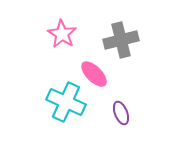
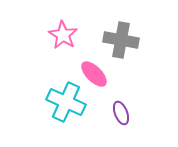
pink star: moved 1 px right, 1 px down
gray cross: rotated 24 degrees clockwise
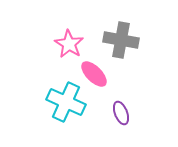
pink star: moved 6 px right, 9 px down
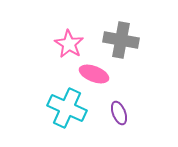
pink ellipse: rotated 24 degrees counterclockwise
cyan cross: moved 1 px right, 6 px down
purple ellipse: moved 2 px left
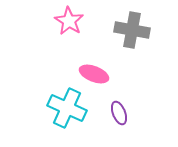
gray cross: moved 11 px right, 10 px up
pink star: moved 23 px up
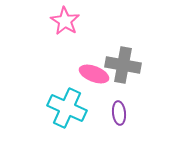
pink star: moved 4 px left
gray cross: moved 9 px left, 35 px down
purple ellipse: rotated 15 degrees clockwise
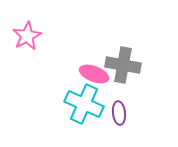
pink star: moved 38 px left, 15 px down; rotated 12 degrees clockwise
cyan cross: moved 17 px right, 4 px up
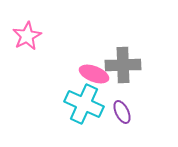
gray cross: rotated 12 degrees counterclockwise
purple ellipse: moved 3 px right, 1 px up; rotated 20 degrees counterclockwise
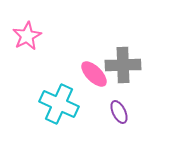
pink ellipse: rotated 24 degrees clockwise
cyan cross: moved 25 px left
purple ellipse: moved 3 px left
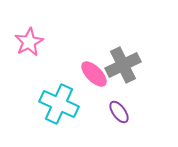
pink star: moved 2 px right, 6 px down
gray cross: rotated 24 degrees counterclockwise
purple ellipse: rotated 10 degrees counterclockwise
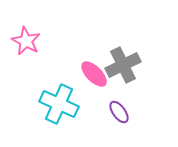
pink star: moved 3 px left, 1 px up; rotated 16 degrees counterclockwise
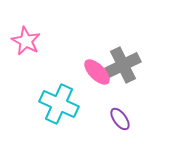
pink ellipse: moved 3 px right, 2 px up
purple ellipse: moved 1 px right, 7 px down
